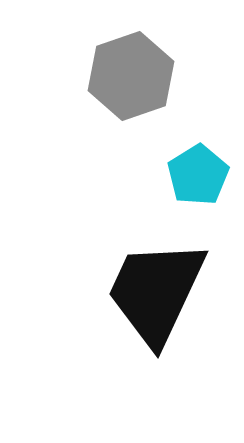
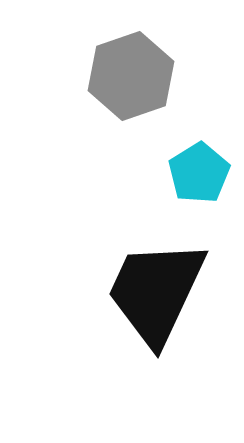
cyan pentagon: moved 1 px right, 2 px up
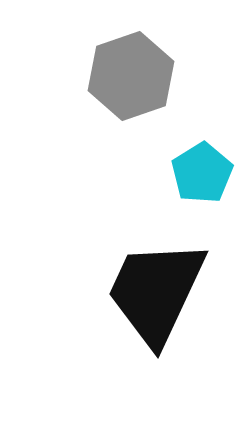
cyan pentagon: moved 3 px right
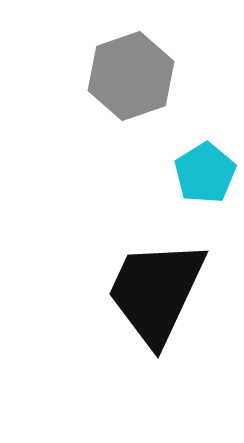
cyan pentagon: moved 3 px right
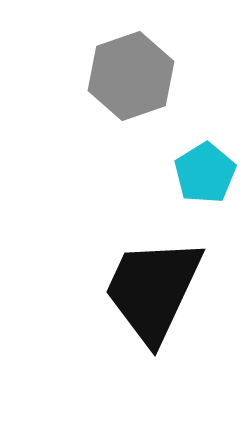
black trapezoid: moved 3 px left, 2 px up
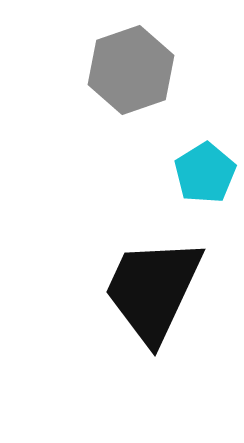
gray hexagon: moved 6 px up
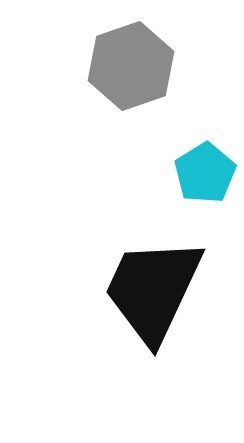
gray hexagon: moved 4 px up
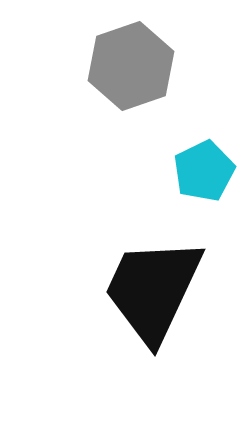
cyan pentagon: moved 1 px left, 2 px up; rotated 6 degrees clockwise
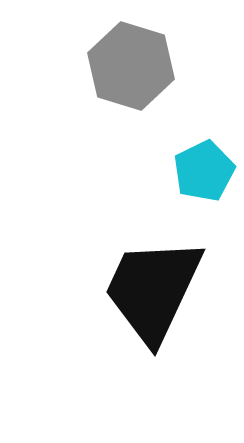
gray hexagon: rotated 24 degrees counterclockwise
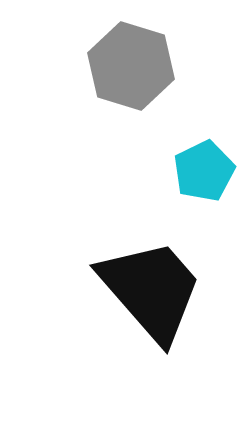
black trapezoid: moved 2 px left; rotated 114 degrees clockwise
